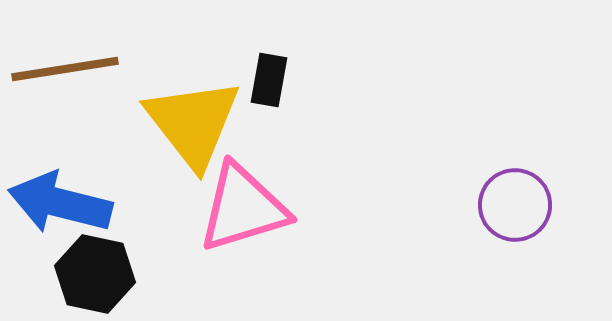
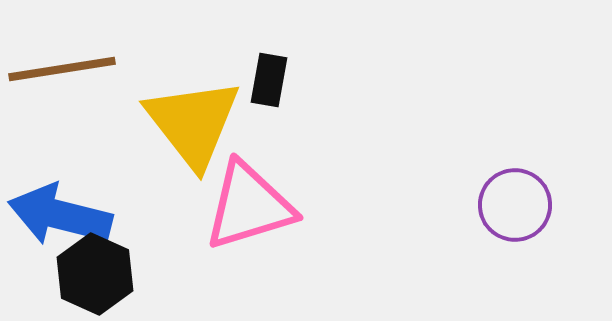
brown line: moved 3 px left
blue arrow: moved 12 px down
pink triangle: moved 6 px right, 2 px up
black hexagon: rotated 12 degrees clockwise
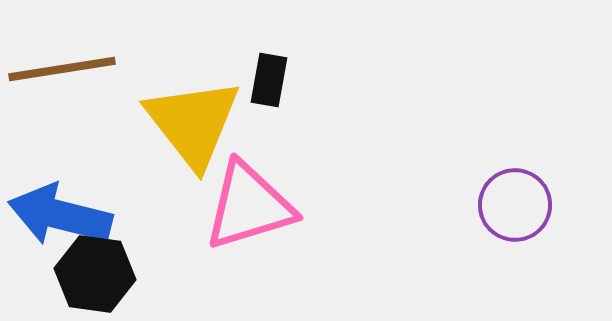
black hexagon: rotated 16 degrees counterclockwise
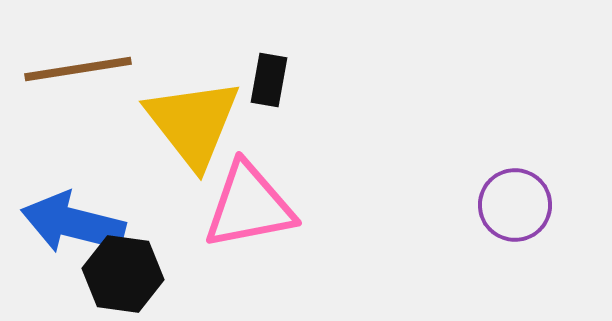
brown line: moved 16 px right
pink triangle: rotated 6 degrees clockwise
blue arrow: moved 13 px right, 8 px down
black hexagon: moved 28 px right
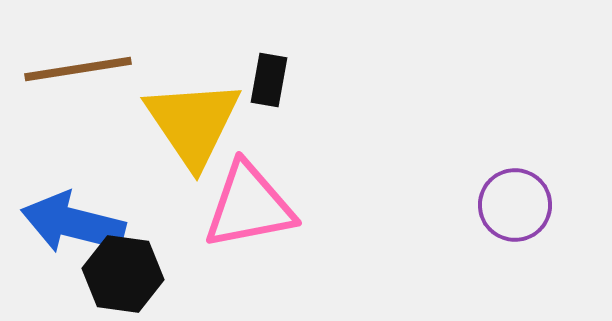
yellow triangle: rotated 4 degrees clockwise
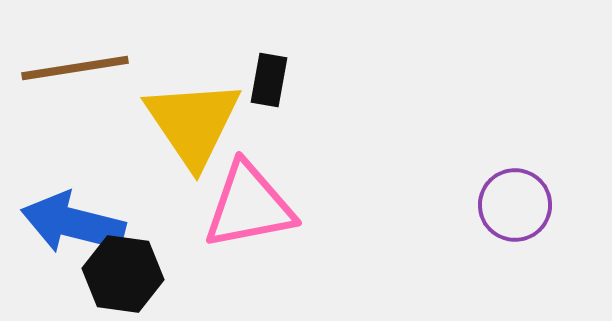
brown line: moved 3 px left, 1 px up
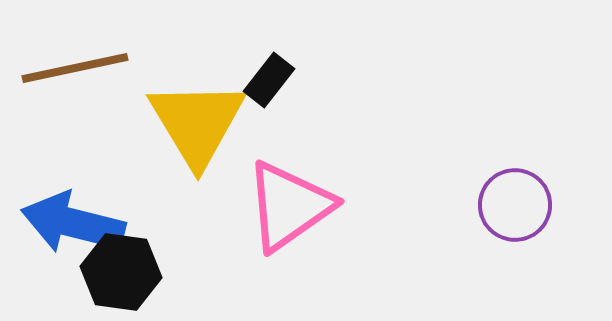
brown line: rotated 3 degrees counterclockwise
black rectangle: rotated 28 degrees clockwise
yellow triangle: moved 4 px right; rotated 3 degrees clockwise
pink triangle: moved 40 px right; rotated 24 degrees counterclockwise
black hexagon: moved 2 px left, 2 px up
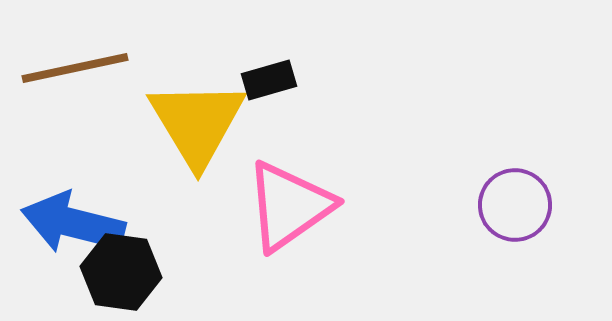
black rectangle: rotated 36 degrees clockwise
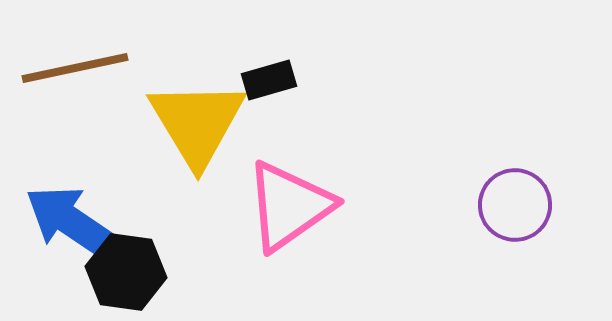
blue arrow: rotated 20 degrees clockwise
black hexagon: moved 5 px right
